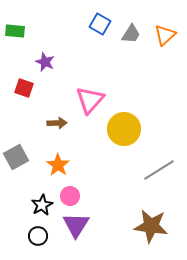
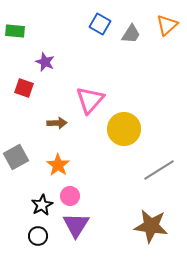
orange triangle: moved 2 px right, 10 px up
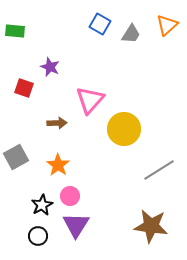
purple star: moved 5 px right, 5 px down
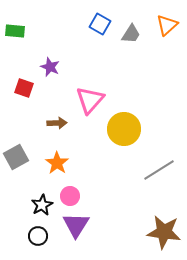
orange star: moved 1 px left, 2 px up
brown star: moved 13 px right, 6 px down
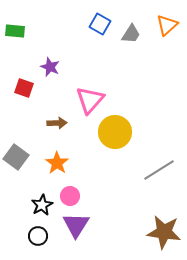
yellow circle: moved 9 px left, 3 px down
gray square: rotated 25 degrees counterclockwise
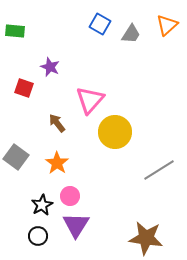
brown arrow: rotated 126 degrees counterclockwise
brown star: moved 18 px left, 6 px down
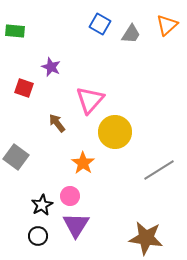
purple star: moved 1 px right
orange star: moved 26 px right
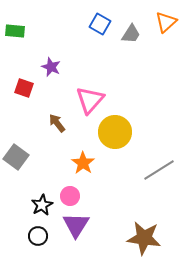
orange triangle: moved 1 px left, 3 px up
brown star: moved 2 px left
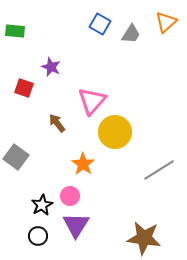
pink triangle: moved 2 px right, 1 px down
orange star: moved 1 px down
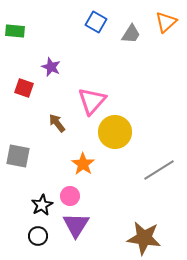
blue square: moved 4 px left, 2 px up
gray square: moved 2 px right, 1 px up; rotated 25 degrees counterclockwise
